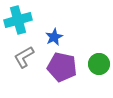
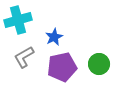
purple pentagon: rotated 24 degrees counterclockwise
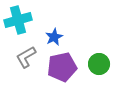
gray L-shape: moved 2 px right
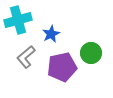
blue star: moved 3 px left, 3 px up
gray L-shape: rotated 10 degrees counterclockwise
green circle: moved 8 px left, 11 px up
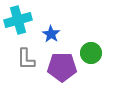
blue star: rotated 12 degrees counterclockwise
gray L-shape: moved 2 px down; rotated 50 degrees counterclockwise
purple pentagon: rotated 12 degrees clockwise
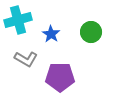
green circle: moved 21 px up
gray L-shape: rotated 60 degrees counterclockwise
purple pentagon: moved 2 px left, 10 px down
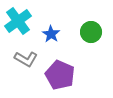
cyan cross: moved 1 px down; rotated 20 degrees counterclockwise
purple pentagon: moved 2 px up; rotated 24 degrees clockwise
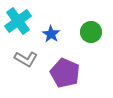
purple pentagon: moved 5 px right, 2 px up
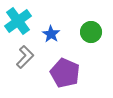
gray L-shape: moved 1 px left, 2 px up; rotated 75 degrees counterclockwise
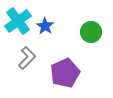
blue star: moved 6 px left, 8 px up
gray L-shape: moved 2 px right, 1 px down
purple pentagon: rotated 24 degrees clockwise
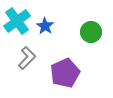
cyan cross: moved 1 px left
